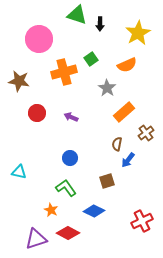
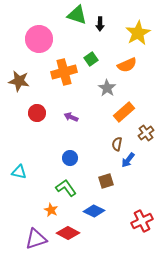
brown square: moved 1 px left
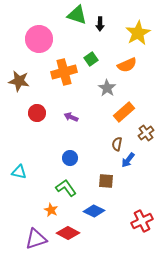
brown square: rotated 21 degrees clockwise
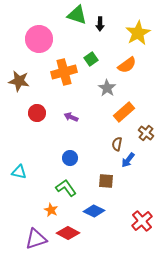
orange semicircle: rotated 12 degrees counterclockwise
brown cross: rotated 14 degrees counterclockwise
red cross: rotated 15 degrees counterclockwise
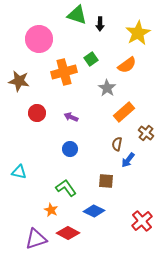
blue circle: moved 9 px up
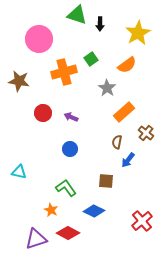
red circle: moved 6 px right
brown semicircle: moved 2 px up
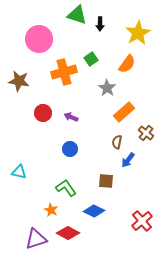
orange semicircle: moved 1 px up; rotated 18 degrees counterclockwise
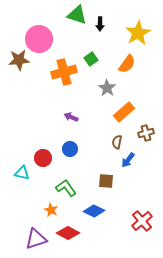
brown star: moved 21 px up; rotated 15 degrees counterclockwise
red circle: moved 45 px down
brown cross: rotated 35 degrees clockwise
cyan triangle: moved 3 px right, 1 px down
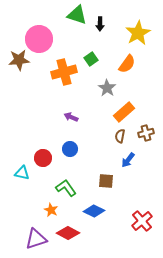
brown semicircle: moved 3 px right, 6 px up
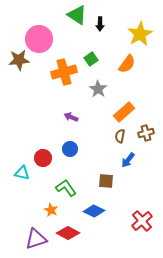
green triangle: rotated 15 degrees clockwise
yellow star: moved 2 px right, 1 px down
gray star: moved 9 px left, 1 px down
